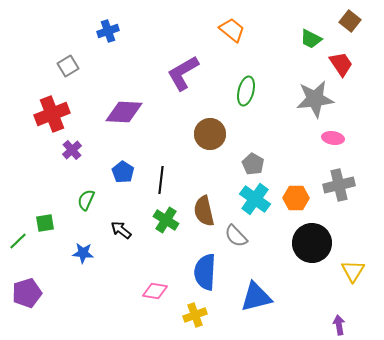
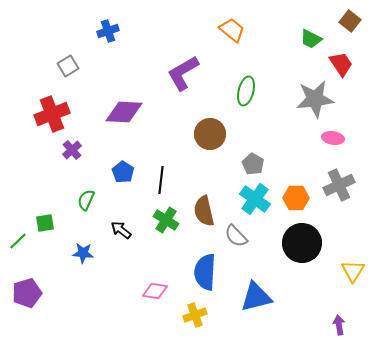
gray cross: rotated 12 degrees counterclockwise
black circle: moved 10 px left
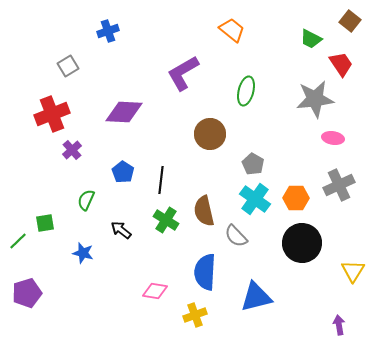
blue star: rotated 10 degrees clockwise
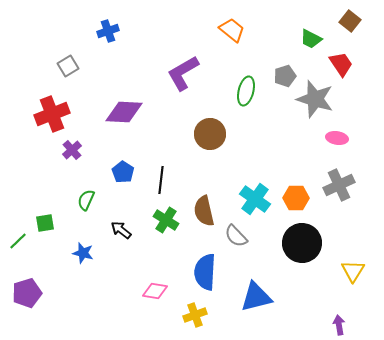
gray star: rotated 24 degrees clockwise
pink ellipse: moved 4 px right
gray pentagon: moved 32 px right, 88 px up; rotated 25 degrees clockwise
